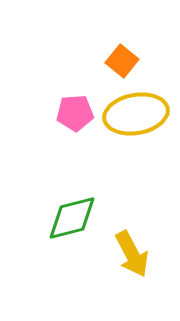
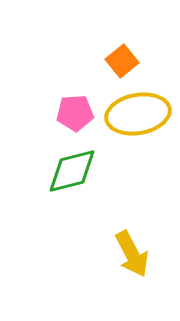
orange square: rotated 12 degrees clockwise
yellow ellipse: moved 2 px right
green diamond: moved 47 px up
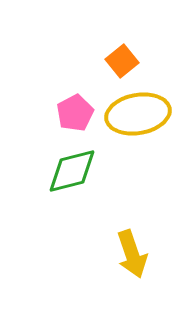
pink pentagon: rotated 24 degrees counterclockwise
yellow arrow: rotated 9 degrees clockwise
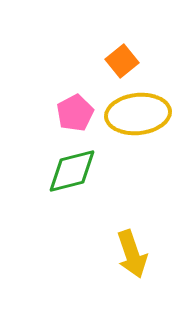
yellow ellipse: rotated 4 degrees clockwise
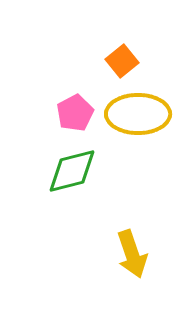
yellow ellipse: rotated 6 degrees clockwise
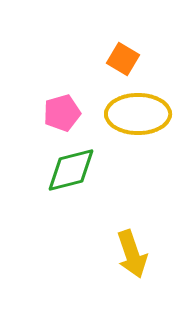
orange square: moved 1 px right, 2 px up; rotated 20 degrees counterclockwise
pink pentagon: moved 13 px left; rotated 12 degrees clockwise
green diamond: moved 1 px left, 1 px up
